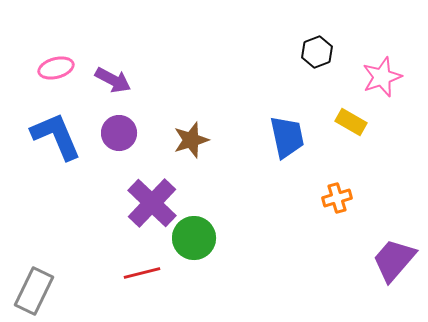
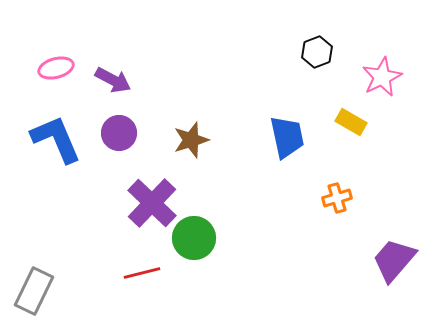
pink star: rotated 6 degrees counterclockwise
blue L-shape: moved 3 px down
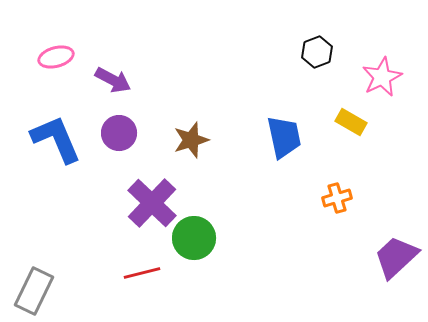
pink ellipse: moved 11 px up
blue trapezoid: moved 3 px left
purple trapezoid: moved 2 px right, 3 px up; rotated 6 degrees clockwise
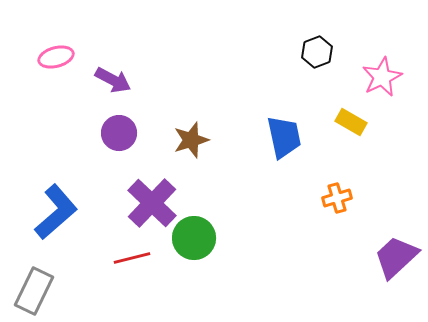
blue L-shape: moved 73 px down; rotated 72 degrees clockwise
red line: moved 10 px left, 15 px up
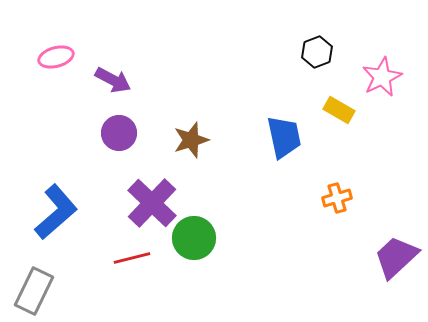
yellow rectangle: moved 12 px left, 12 px up
